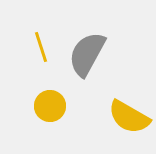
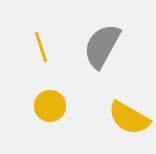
gray semicircle: moved 15 px right, 8 px up
yellow semicircle: moved 1 px down
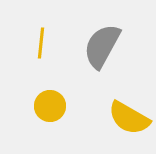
yellow line: moved 4 px up; rotated 24 degrees clockwise
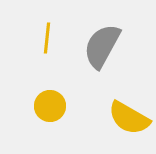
yellow line: moved 6 px right, 5 px up
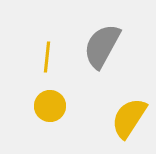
yellow line: moved 19 px down
yellow semicircle: rotated 93 degrees clockwise
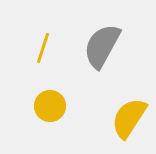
yellow line: moved 4 px left, 9 px up; rotated 12 degrees clockwise
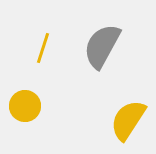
yellow circle: moved 25 px left
yellow semicircle: moved 1 px left, 2 px down
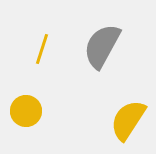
yellow line: moved 1 px left, 1 px down
yellow circle: moved 1 px right, 5 px down
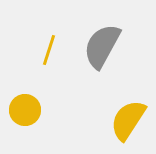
yellow line: moved 7 px right, 1 px down
yellow circle: moved 1 px left, 1 px up
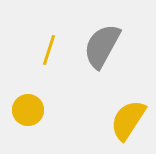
yellow circle: moved 3 px right
